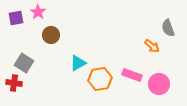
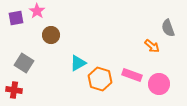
pink star: moved 1 px left, 1 px up
orange hexagon: rotated 25 degrees clockwise
red cross: moved 7 px down
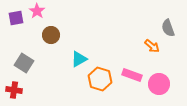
cyan triangle: moved 1 px right, 4 px up
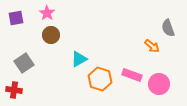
pink star: moved 10 px right, 2 px down
gray square: rotated 24 degrees clockwise
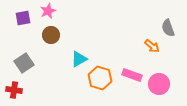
pink star: moved 1 px right, 2 px up; rotated 14 degrees clockwise
purple square: moved 7 px right
orange hexagon: moved 1 px up
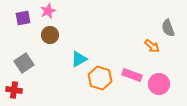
brown circle: moved 1 px left
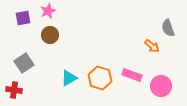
cyan triangle: moved 10 px left, 19 px down
pink circle: moved 2 px right, 2 px down
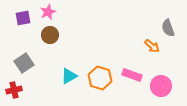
pink star: moved 1 px down
cyan triangle: moved 2 px up
red cross: rotated 21 degrees counterclockwise
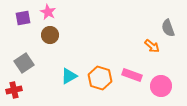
pink star: rotated 21 degrees counterclockwise
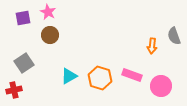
gray semicircle: moved 6 px right, 8 px down
orange arrow: rotated 56 degrees clockwise
